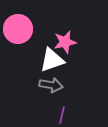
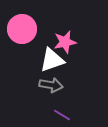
pink circle: moved 4 px right
purple line: rotated 72 degrees counterclockwise
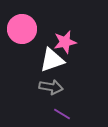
gray arrow: moved 2 px down
purple line: moved 1 px up
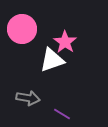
pink star: rotated 25 degrees counterclockwise
gray arrow: moved 23 px left, 11 px down
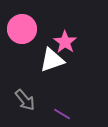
gray arrow: moved 3 px left, 2 px down; rotated 40 degrees clockwise
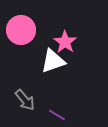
pink circle: moved 1 px left, 1 px down
white triangle: moved 1 px right, 1 px down
purple line: moved 5 px left, 1 px down
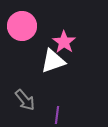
pink circle: moved 1 px right, 4 px up
pink star: moved 1 px left
purple line: rotated 66 degrees clockwise
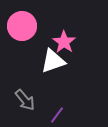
purple line: rotated 30 degrees clockwise
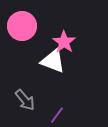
white triangle: rotated 40 degrees clockwise
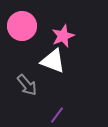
pink star: moved 1 px left, 6 px up; rotated 15 degrees clockwise
gray arrow: moved 2 px right, 15 px up
